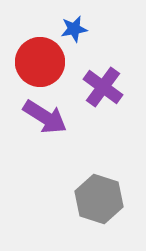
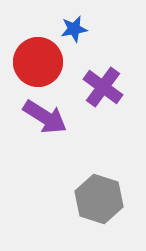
red circle: moved 2 px left
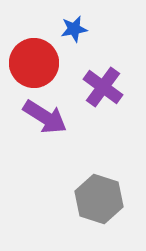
red circle: moved 4 px left, 1 px down
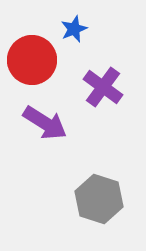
blue star: rotated 12 degrees counterclockwise
red circle: moved 2 px left, 3 px up
purple arrow: moved 6 px down
